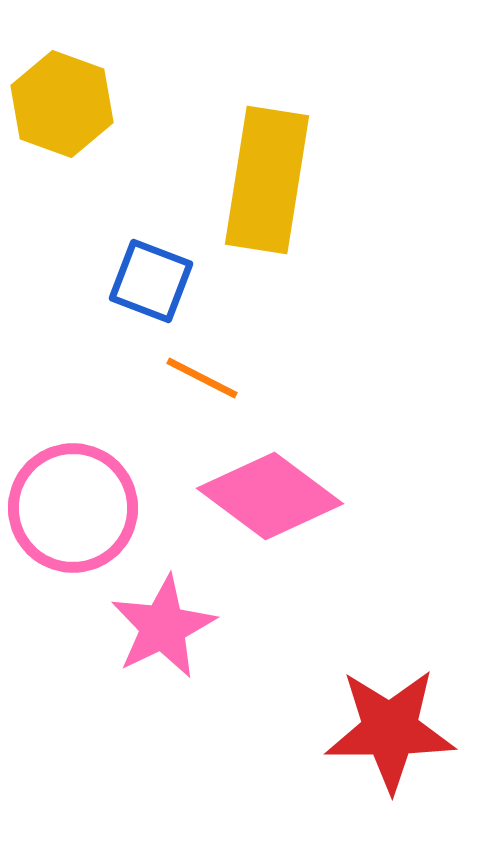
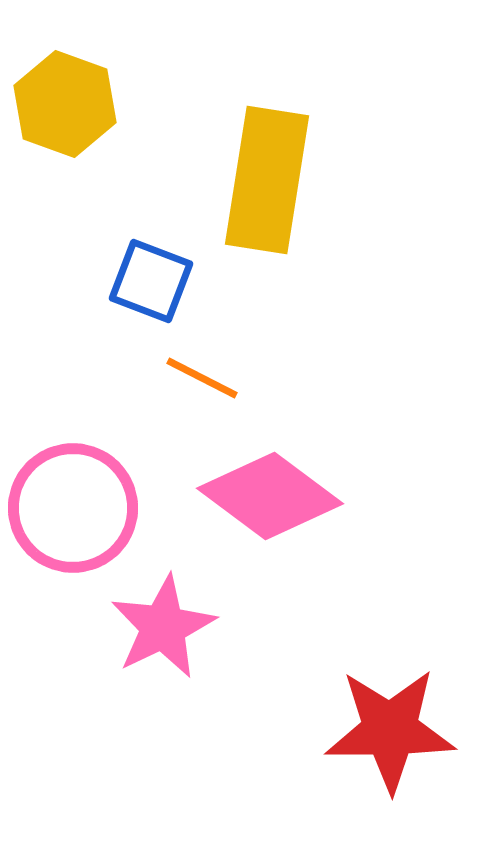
yellow hexagon: moved 3 px right
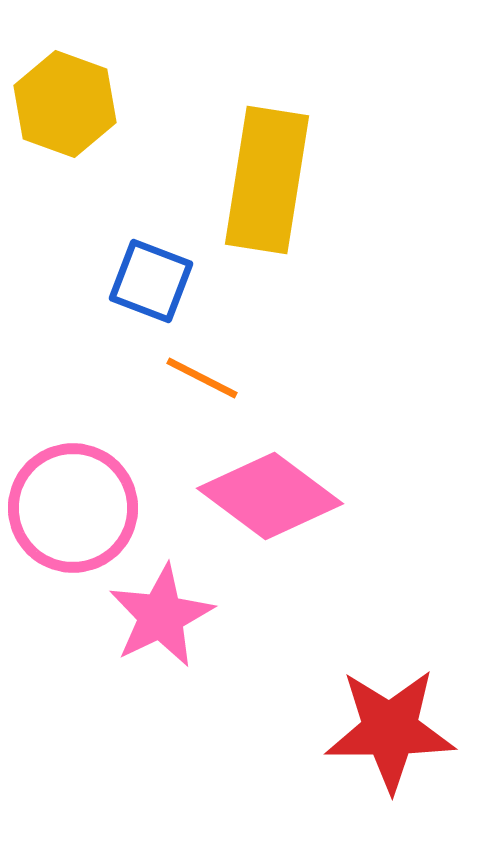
pink star: moved 2 px left, 11 px up
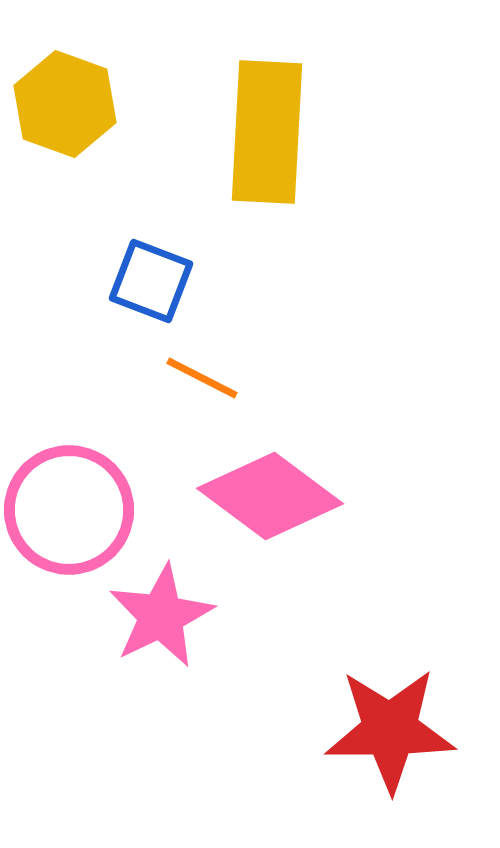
yellow rectangle: moved 48 px up; rotated 6 degrees counterclockwise
pink circle: moved 4 px left, 2 px down
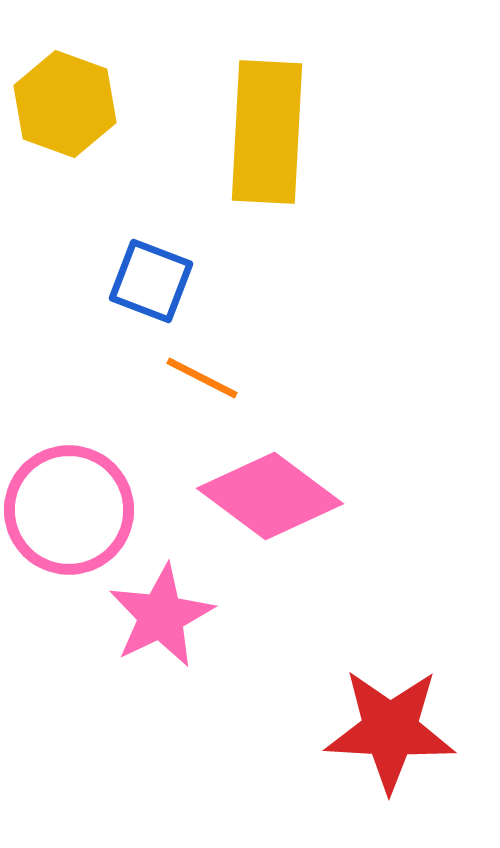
red star: rotated 3 degrees clockwise
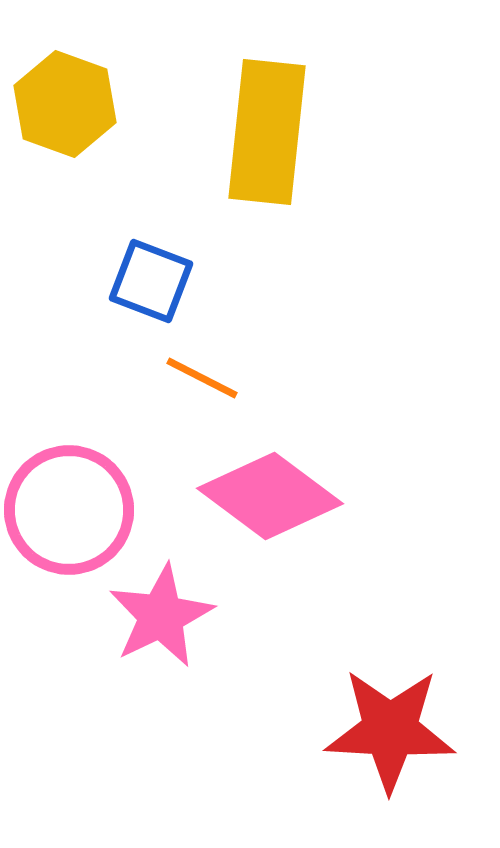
yellow rectangle: rotated 3 degrees clockwise
